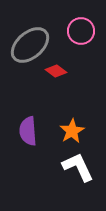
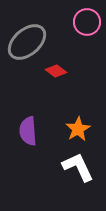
pink circle: moved 6 px right, 9 px up
gray ellipse: moved 3 px left, 3 px up
orange star: moved 6 px right, 2 px up
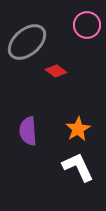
pink circle: moved 3 px down
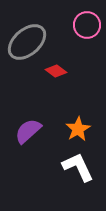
purple semicircle: rotated 52 degrees clockwise
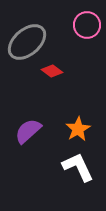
red diamond: moved 4 px left
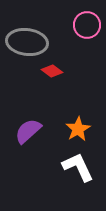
gray ellipse: rotated 48 degrees clockwise
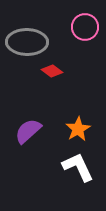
pink circle: moved 2 px left, 2 px down
gray ellipse: rotated 6 degrees counterclockwise
